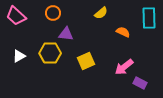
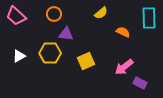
orange circle: moved 1 px right, 1 px down
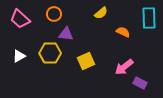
pink trapezoid: moved 4 px right, 3 px down
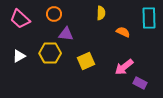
yellow semicircle: rotated 48 degrees counterclockwise
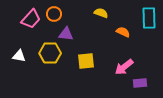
yellow semicircle: rotated 72 degrees counterclockwise
pink trapezoid: moved 11 px right; rotated 90 degrees counterclockwise
white triangle: rotated 40 degrees clockwise
yellow square: rotated 18 degrees clockwise
purple rectangle: rotated 32 degrees counterclockwise
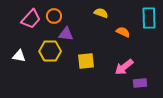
orange circle: moved 2 px down
yellow hexagon: moved 2 px up
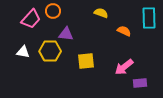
orange circle: moved 1 px left, 5 px up
orange semicircle: moved 1 px right, 1 px up
white triangle: moved 4 px right, 4 px up
